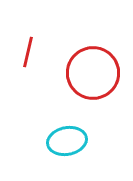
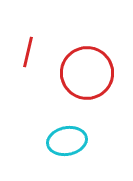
red circle: moved 6 px left
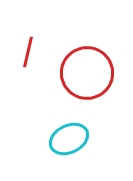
cyan ellipse: moved 2 px right, 2 px up; rotated 15 degrees counterclockwise
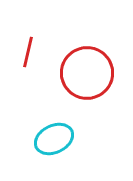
cyan ellipse: moved 15 px left
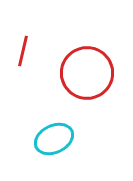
red line: moved 5 px left, 1 px up
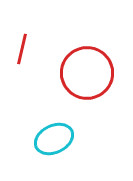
red line: moved 1 px left, 2 px up
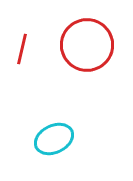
red circle: moved 28 px up
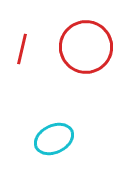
red circle: moved 1 px left, 2 px down
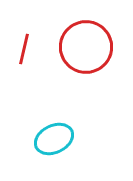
red line: moved 2 px right
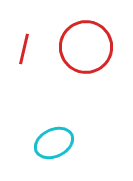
cyan ellipse: moved 4 px down
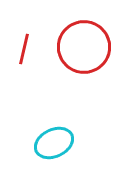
red circle: moved 2 px left
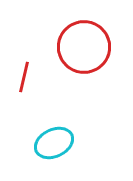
red line: moved 28 px down
